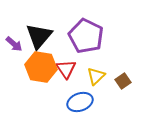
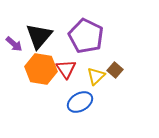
orange hexagon: moved 2 px down
brown square: moved 8 px left, 11 px up; rotated 14 degrees counterclockwise
blue ellipse: rotated 10 degrees counterclockwise
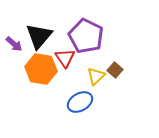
red triangle: moved 1 px left, 11 px up
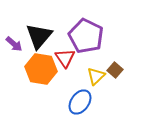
blue ellipse: rotated 25 degrees counterclockwise
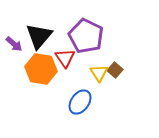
yellow triangle: moved 3 px right, 3 px up; rotated 18 degrees counterclockwise
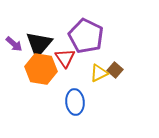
black triangle: moved 8 px down
yellow triangle: rotated 36 degrees clockwise
blue ellipse: moved 5 px left; rotated 40 degrees counterclockwise
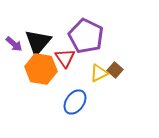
black triangle: moved 1 px left, 2 px up
blue ellipse: rotated 40 degrees clockwise
